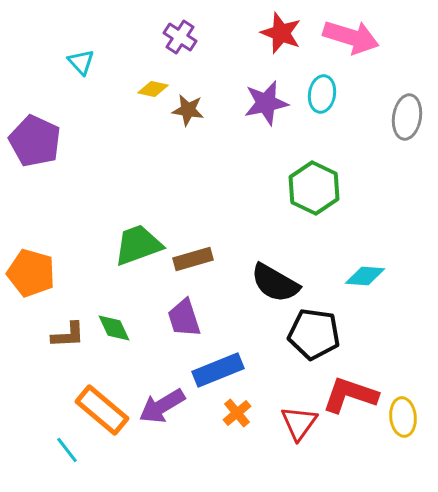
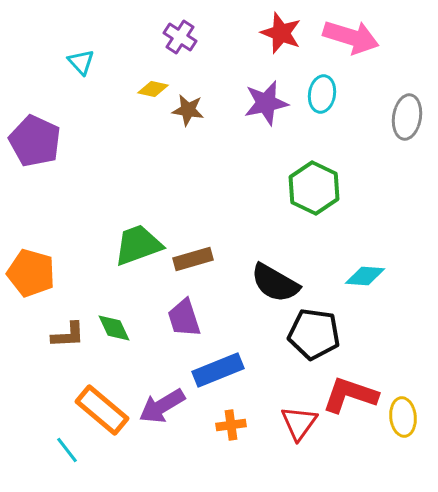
orange cross: moved 6 px left, 12 px down; rotated 32 degrees clockwise
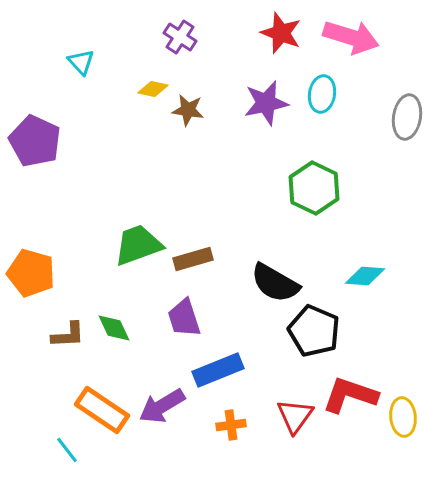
black pentagon: moved 3 px up; rotated 15 degrees clockwise
orange rectangle: rotated 6 degrees counterclockwise
red triangle: moved 4 px left, 7 px up
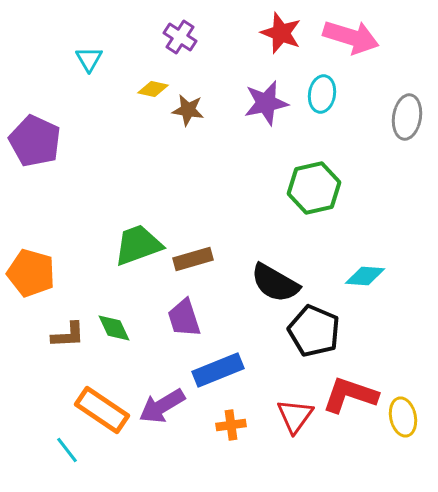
cyan triangle: moved 8 px right, 3 px up; rotated 12 degrees clockwise
green hexagon: rotated 21 degrees clockwise
yellow ellipse: rotated 6 degrees counterclockwise
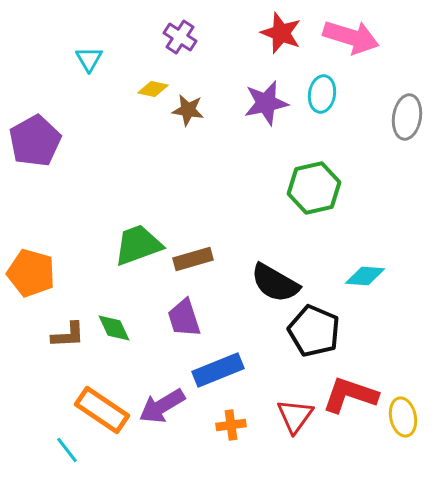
purple pentagon: rotated 18 degrees clockwise
